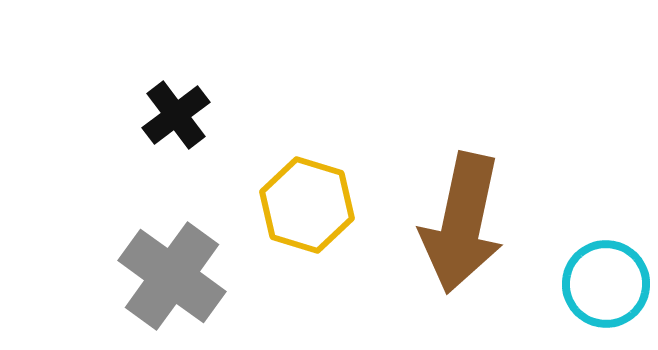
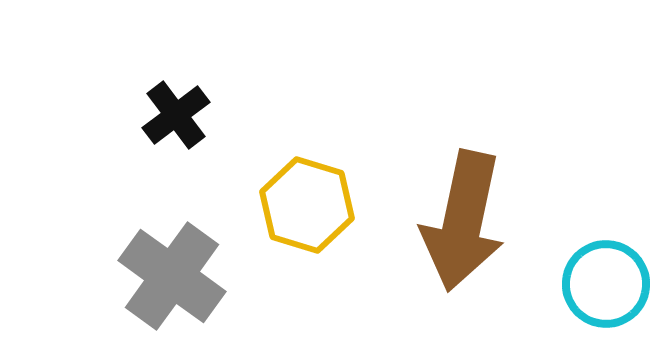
brown arrow: moved 1 px right, 2 px up
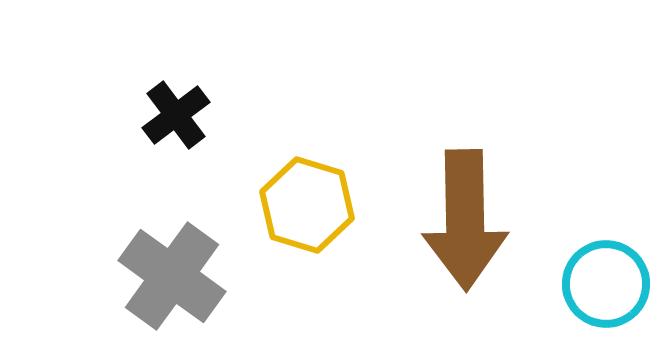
brown arrow: moved 2 px right, 1 px up; rotated 13 degrees counterclockwise
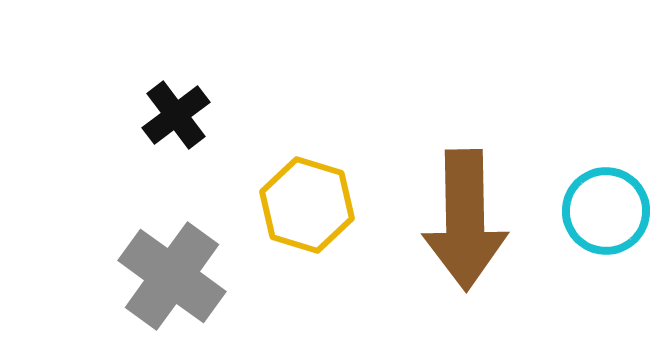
cyan circle: moved 73 px up
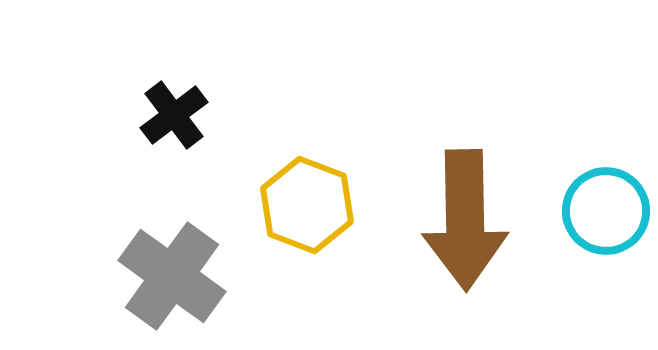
black cross: moved 2 px left
yellow hexagon: rotated 4 degrees clockwise
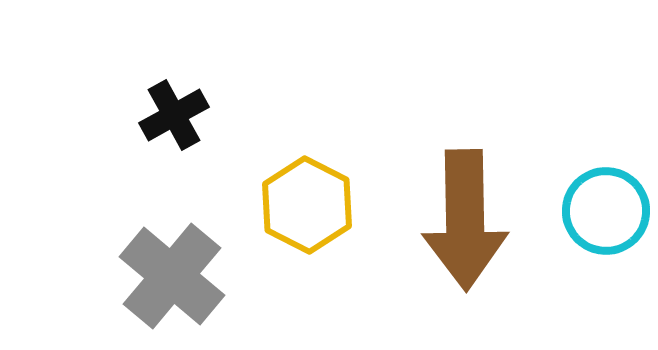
black cross: rotated 8 degrees clockwise
yellow hexagon: rotated 6 degrees clockwise
gray cross: rotated 4 degrees clockwise
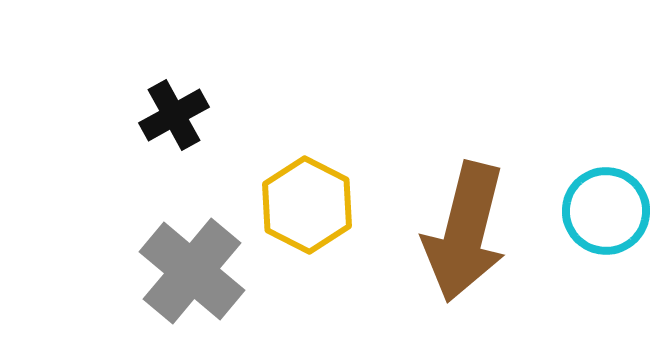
brown arrow: moved 12 px down; rotated 15 degrees clockwise
gray cross: moved 20 px right, 5 px up
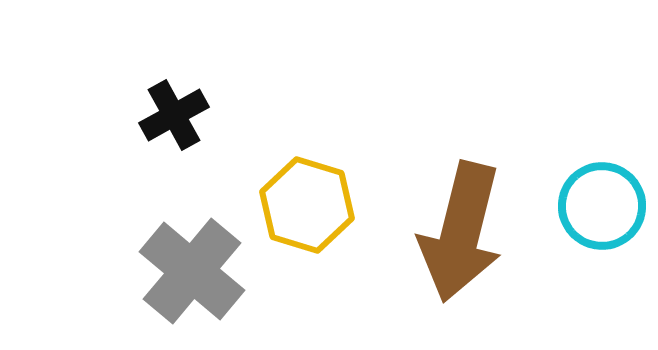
yellow hexagon: rotated 10 degrees counterclockwise
cyan circle: moved 4 px left, 5 px up
brown arrow: moved 4 px left
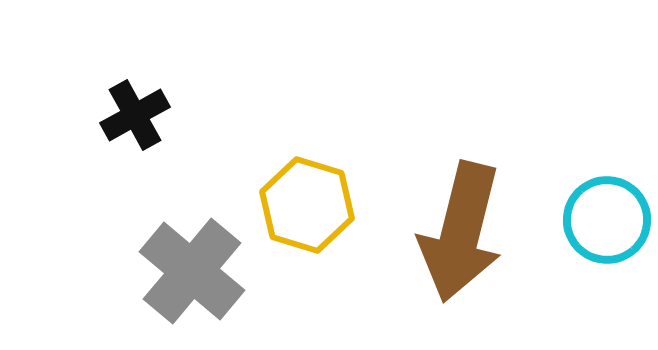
black cross: moved 39 px left
cyan circle: moved 5 px right, 14 px down
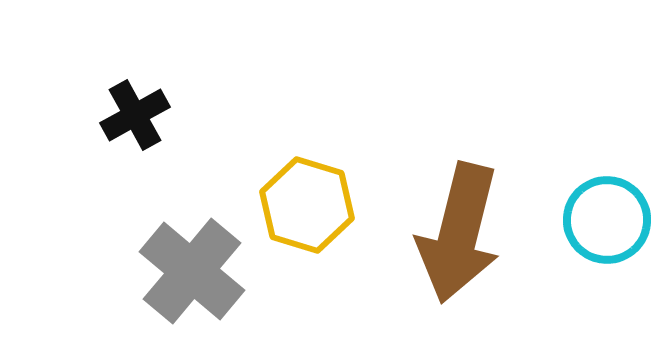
brown arrow: moved 2 px left, 1 px down
